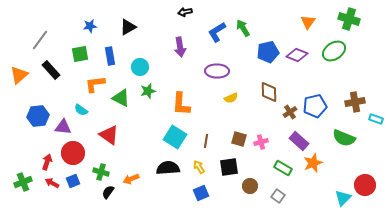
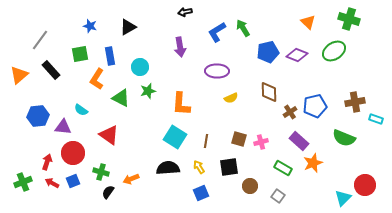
orange triangle at (308, 22): rotated 21 degrees counterclockwise
blue star at (90, 26): rotated 24 degrees clockwise
orange L-shape at (95, 84): moved 2 px right, 5 px up; rotated 50 degrees counterclockwise
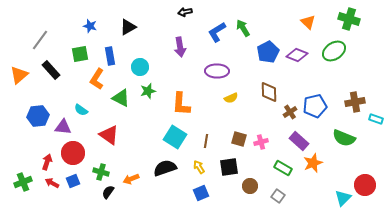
blue pentagon at (268, 52): rotated 15 degrees counterclockwise
black semicircle at (168, 168): moved 3 px left; rotated 15 degrees counterclockwise
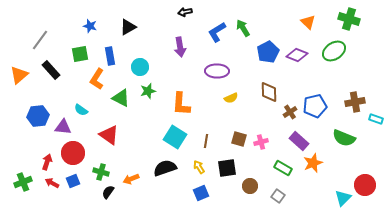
black square at (229, 167): moved 2 px left, 1 px down
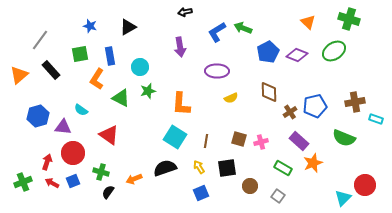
green arrow at (243, 28): rotated 36 degrees counterclockwise
blue hexagon at (38, 116): rotated 10 degrees counterclockwise
orange arrow at (131, 179): moved 3 px right
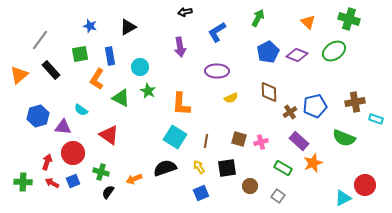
green arrow at (243, 28): moved 15 px right, 10 px up; rotated 96 degrees clockwise
green star at (148, 91): rotated 28 degrees counterclockwise
green cross at (23, 182): rotated 24 degrees clockwise
cyan triangle at (343, 198): rotated 18 degrees clockwise
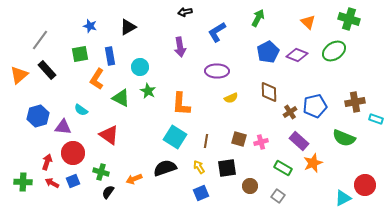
black rectangle at (51, 70): moved 4 px left
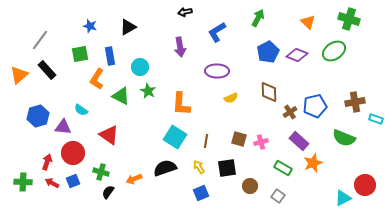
green triangle at (121, 98): moved 2 px up
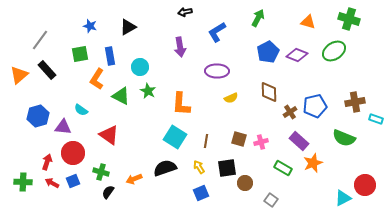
orange triangle at (308, 22): rotated 28 degrees counterclockwise
brown circle at (250, 186): moved 5 px left, 3 px up
gray square at (278, 196): moved 7 px left, 4 px down
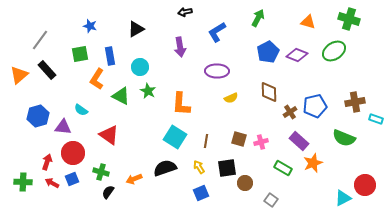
black triangle at (128, 27): moved 8 px right, 2 px down
blue square at (73, 181): moved 1 px left, 2 px up
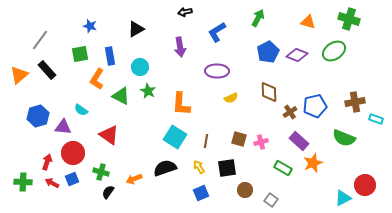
brown circle at (245, 183): moved 7 px down
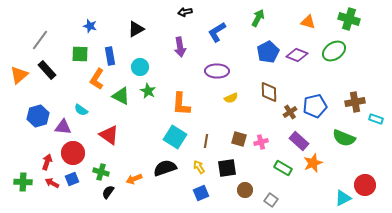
green square at (80, 54): rotated 12 degrees clockwise
